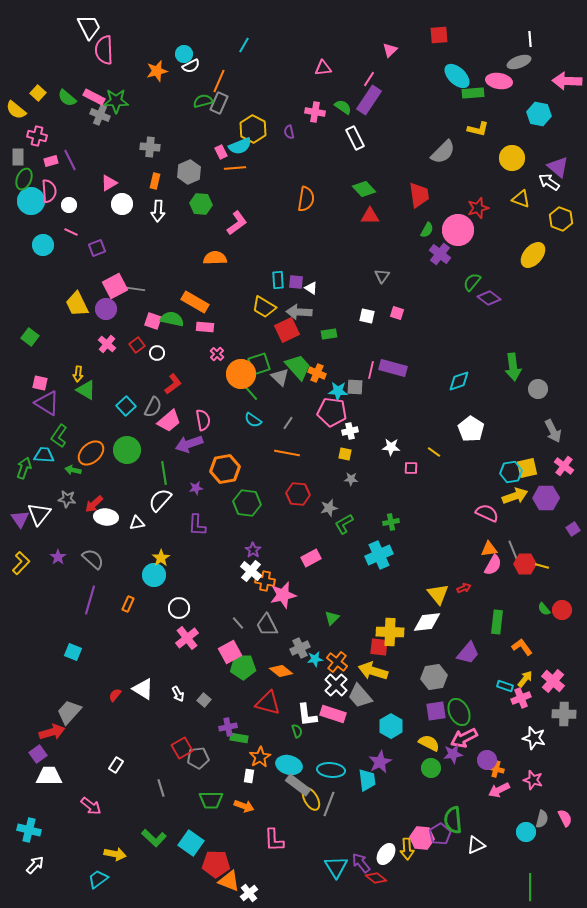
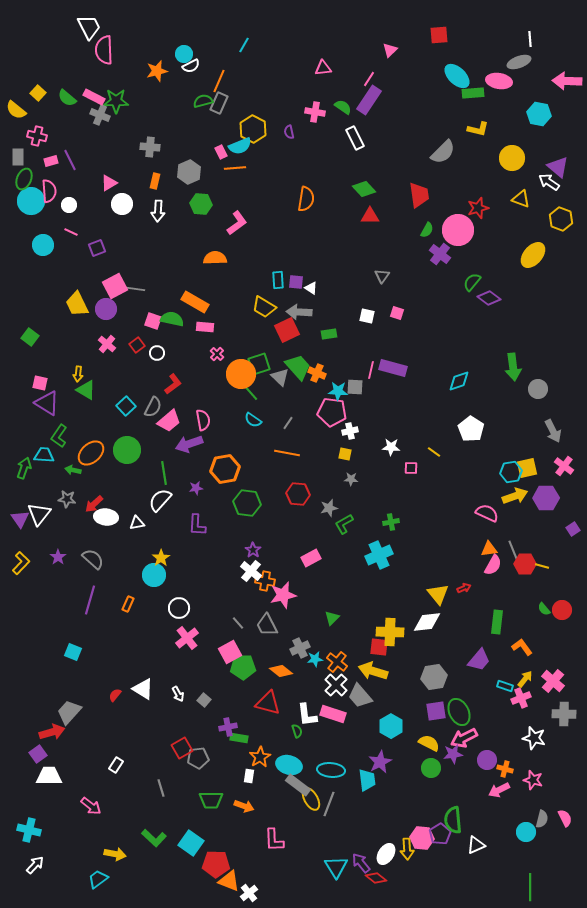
purple trapezoid at (468, 653): moved 11 px right, 7 px down
orange cross at (496, 769): moved 9 px right
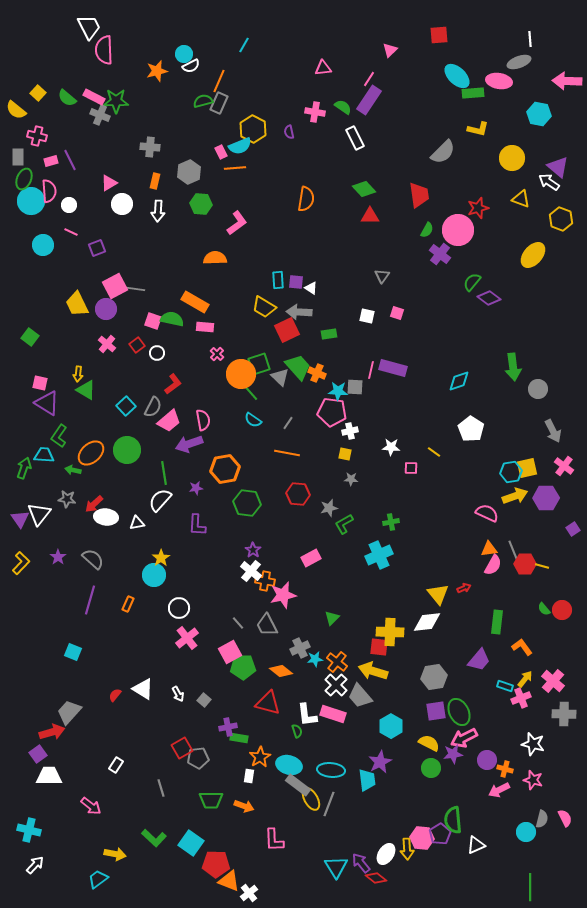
white star at (534, 738): moved 1 px left, 6 px down
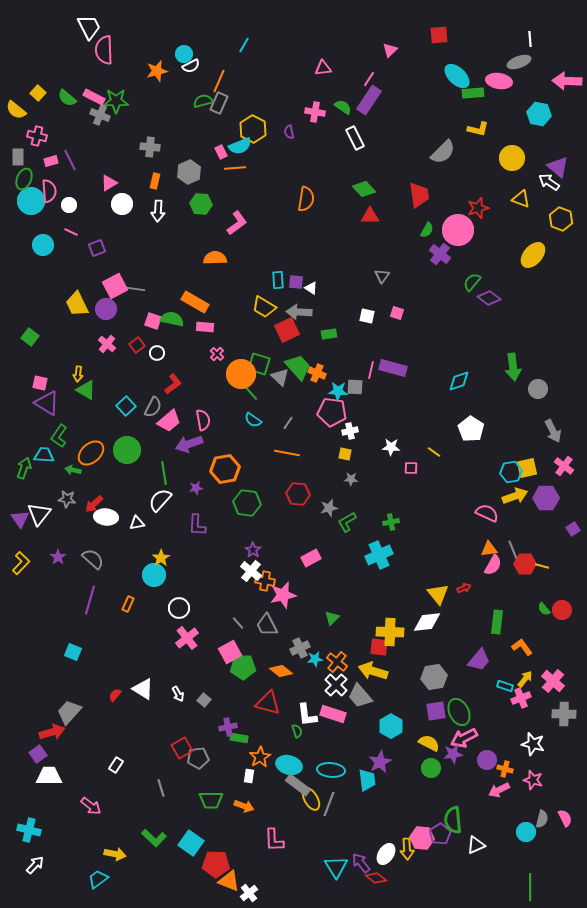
green square at (259, 364): rotated 35 degrees clockwise
green L-shape at (344, 524): moved 3 px right, 2 px up
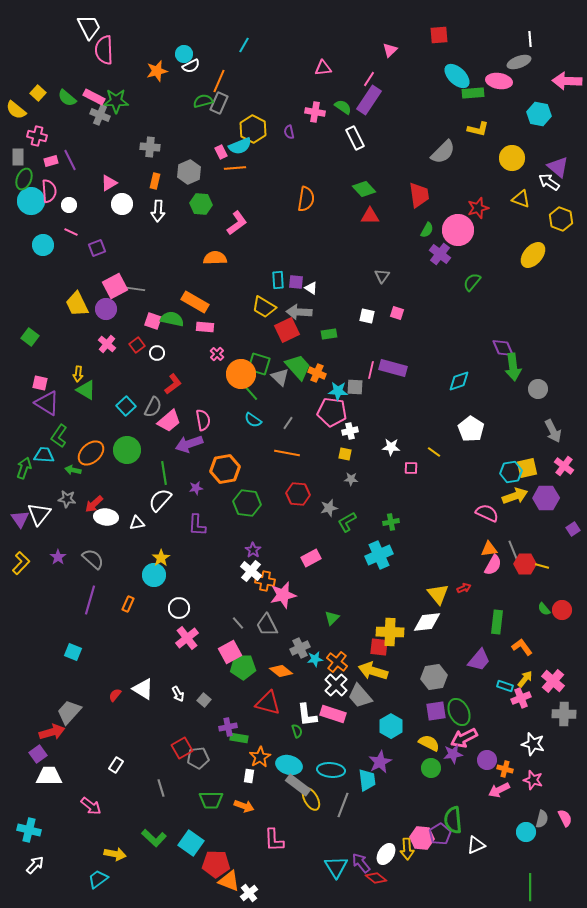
purple diamond at (489, 298): moved 14 px right, 50 px down; rotated 30 degrees clockwise
gray line at (329, 804): moved 14 px right, 1 px down
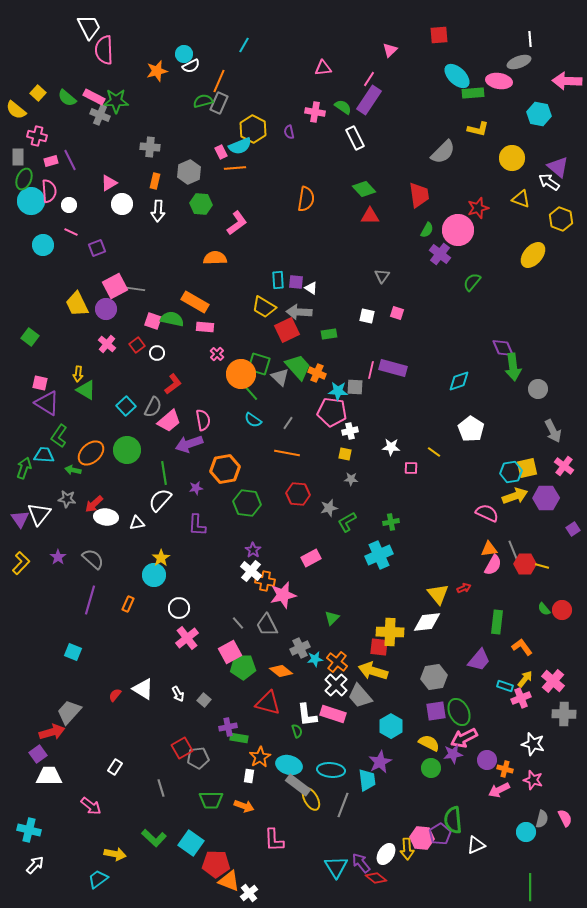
white rectangle at (116, 765): moved 1 px left, 2 px down
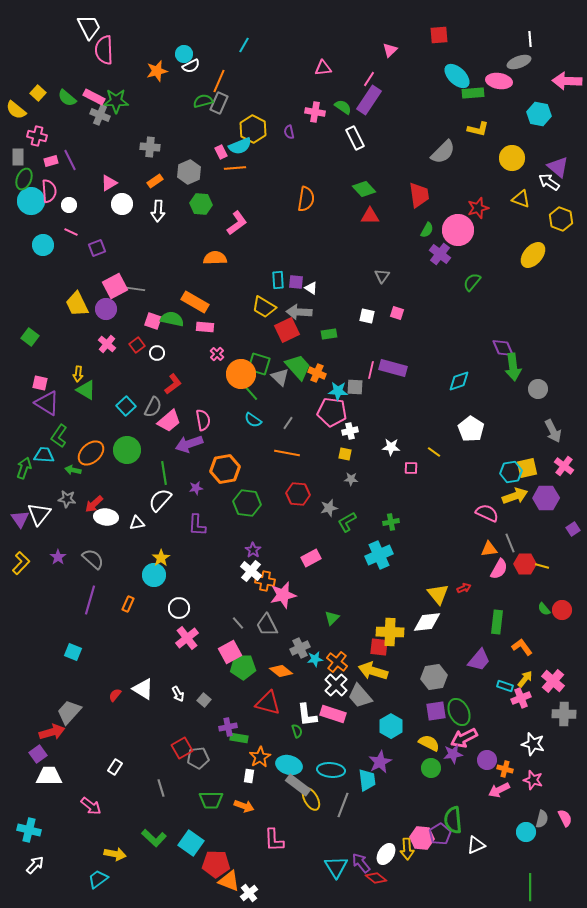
orange rectangle at (155, 181): rotated 42 degrees clockwise
gray line at (513, 550): moved 3 px left, 7 px up
pink semicircle at (493, 565): moved 6 px right, 4 px down
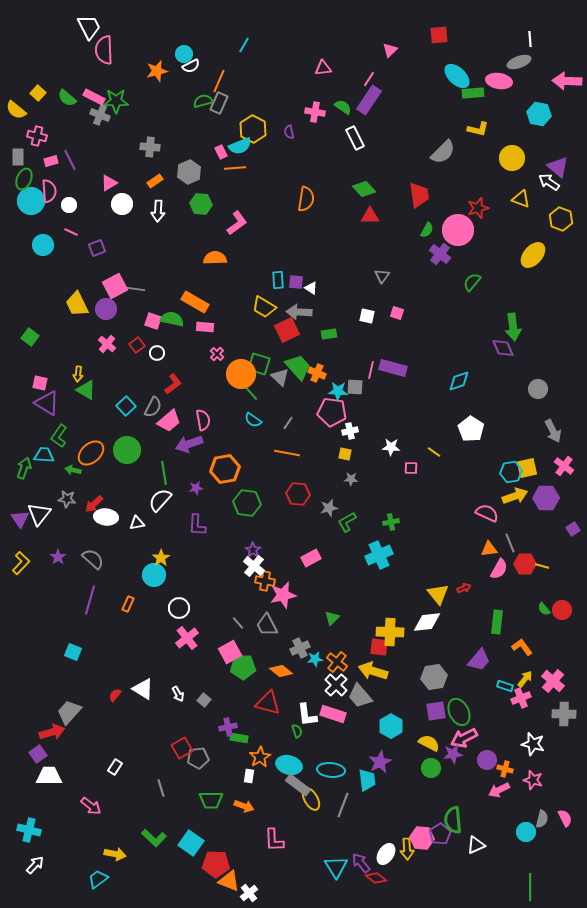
green arrow at (513, 367): moved 40 px up
white cross at (251, 571): moved 3 px right, 5 px up
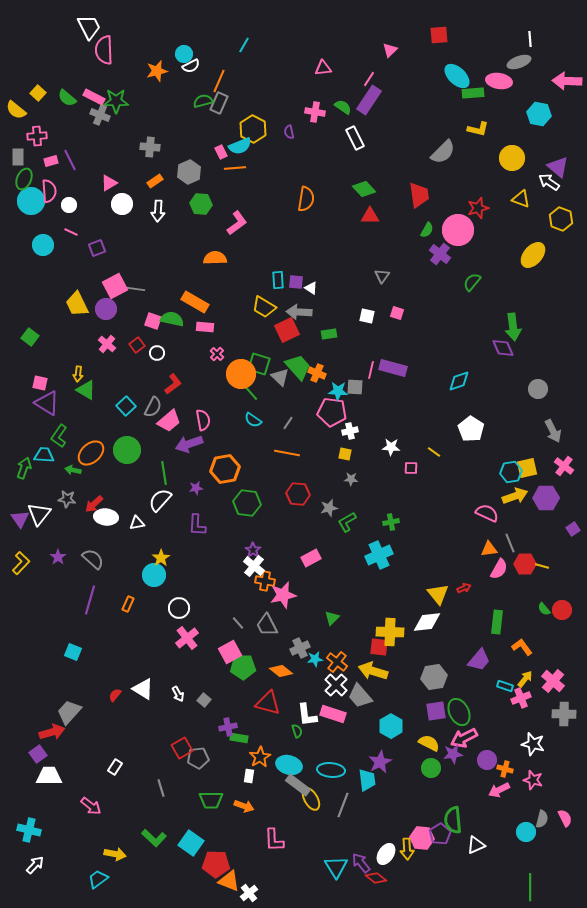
pink cross at (37, 136): rotated 18 degrees counterclockwise
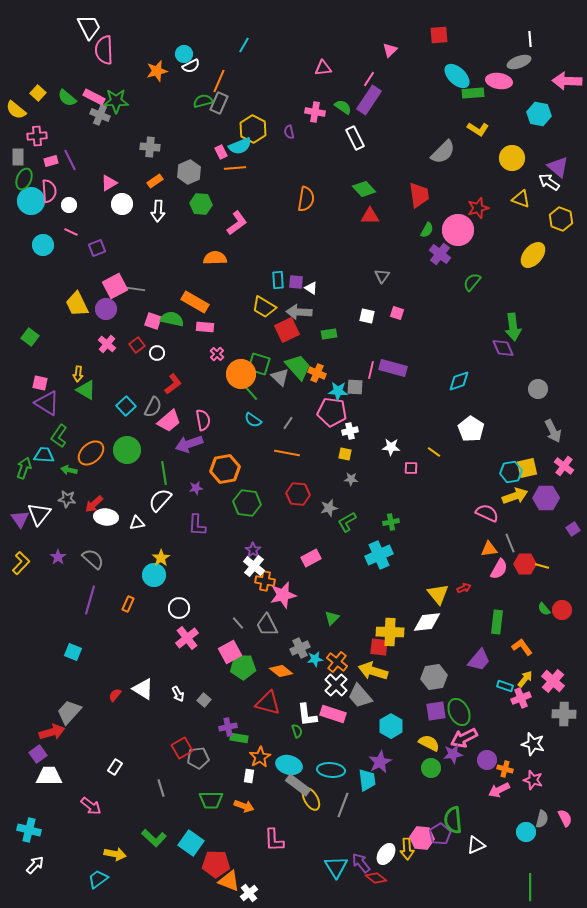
yellow L-shape at (478, 129): rotated 20 degrees clockwise
green arrow at (73, 470): moved 4 px left
